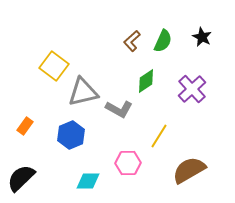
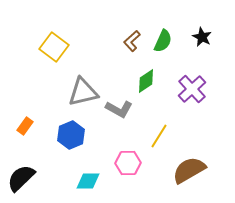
yellow square: moved 19 px up
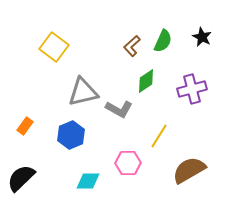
brown L-shape: moved 5 px down
purple cross: rotated 28 degrees clockwise
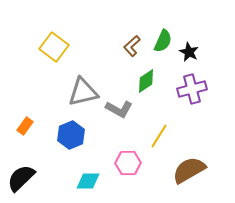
black star: moved 13 px left, 15 px down
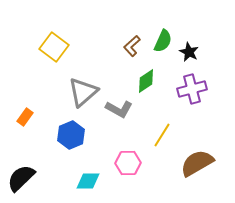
gray triangle: rotated 28 degrees counterclockwise
orange rectangle: moved 9 px up
yellow line: moved 3 px right, 1 px up
brown semicircle: moved 8 px right, 7 px up
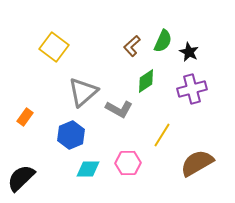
cyan diamond: moved 12 px up
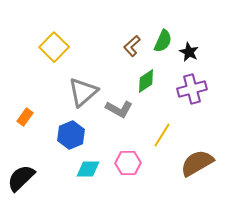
yellow square: rotated 8 degrees clockwise
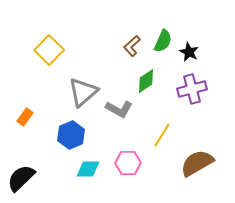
yellow square: moved 5 px left, 3 px down
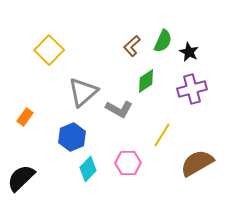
blue hexagon: moved 1 px right, 2 px down
cyan diamond: rotated 45 degrees counterclockwise
